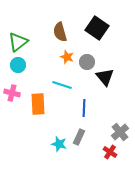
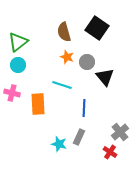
brown semicircle: moved 4 px right
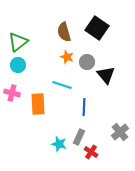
black triangle: moved 1 px right, 2 px up
blue line: moved 1 px up
red cross: moved 19 px left
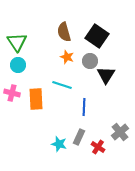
black square: moved 8 px down
green triangle: moved 1 px left; rotated 25 degrees counterclockwise
gray circle: moved 3 px right, 1 px up
black triangle: rotated 12 degrees clockwise
orange rectangle: moved 2 px left, 5 px up
red cross: moved 7 px right, 5 px up
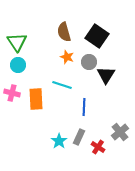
gray circle: moved 1 px left, 1 px down
cyan star: moved 3 px up; rotated 21 degrees clockwise
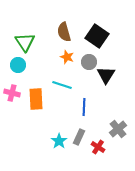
green triangle: moved 8 px right
gray cross: moved 2 px left, 3 px up
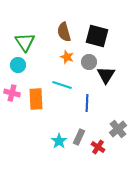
black square: rotated 20 degrees counterclockwise
blue line: moved 3 px right, 4 px up
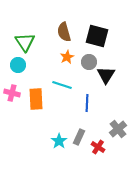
orange star: rotated 24 degrees clockwise
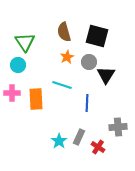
pink cross: rotated 14 degrees counterclockwise
gray cross: moved 2 px up; rotated 36 degrees clockwise
